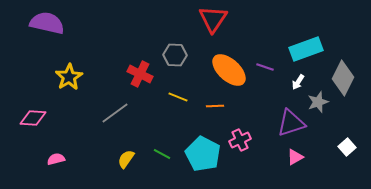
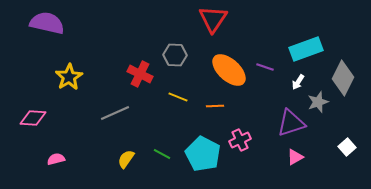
gray line: rotated 12 degrees clockwise
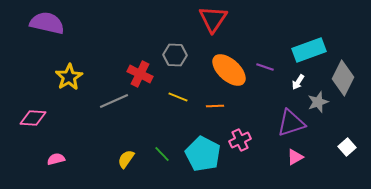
cyan rectangle: moved 3 px right, 1 px down
gray line: moved 1 px left, 12 px up
green line: rotated 18 degrees clockwise
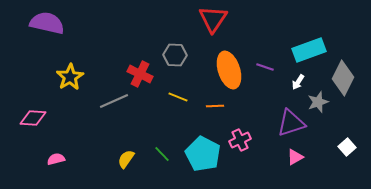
orange ellipse: rotated 30 degrees clockwise
yellow star: moved 1 px right
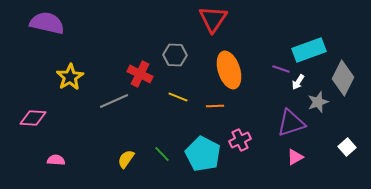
purple line: moved 16 px right, 2 px down
pink semicircle: moved 1 px down; rotated 18 degrees clockwise
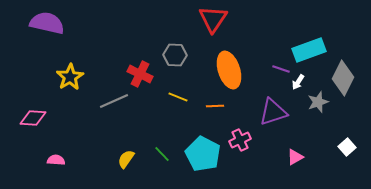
purple triangle: moved 18 px left, 11 px up
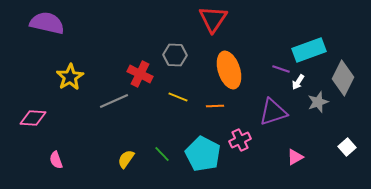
pink semicircle: rotated 114 degrees counterclockwise
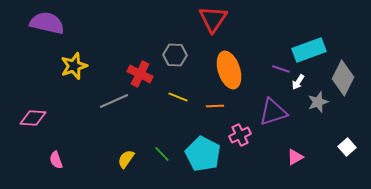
yellow star: moved 4 px right, 11 px up; rotated 12 degrees clockwise
pink cross: moved 5 px up
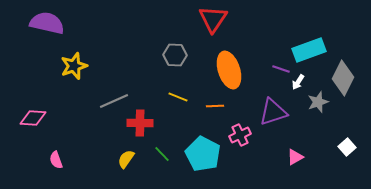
red cross: moved 49 px down; rotated 25 degrees counterclockwise
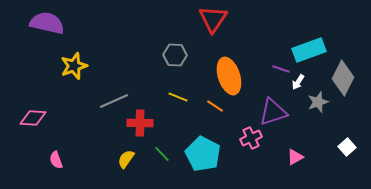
orange ellipse: moved 6 px down
orange line: rotated 36 degrees clockwise
pink cross: moved 11 px right, 3 px down
